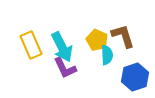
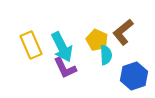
brown L-shape: moved 4 px up; rotated 112 degrees counterclockwise
cyan semicircle: moved 1 px left
blue hexagon: moved 1 px left, 1 px up
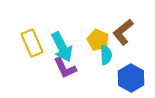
yellow pentagon: moved 1 px right
yellow rectangle: moved 1 px right, 2 px up
blue hexagon: moved 3 px left, 2 px down; rotated 12 degrees counterclockwise
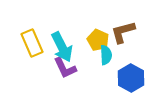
brown L-shape: rotated 24 degrees clockwise
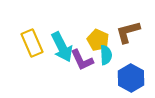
brown L-shape: moved 5 px right
purple L-shape: moved 17 px right, 8 px up
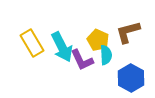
yellow rectangle: rotated 8 degrees counterclockwise
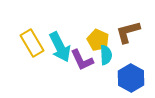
cyan arrow: moved 2 px left
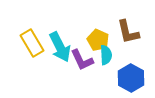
brown L-shape: rotated 88 degrees counterclockwise
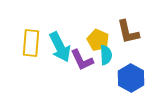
yellow rectangle: moved 1 px left; rotated 36 degrees clockwise
